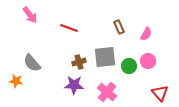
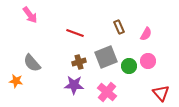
red line: moved 6 px right, 5 px down
gray square: moved 1 px right; rotated 15 degrees counterclockwise
red triangle: moved 1 px right
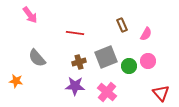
brown rectangle: moved 3 px right, 2 px up
red line: rotated 12 degrees counterclockwise
gray semicircle: moved 5 px right, 5 px up
purple star: moved 1 px right, 1 px down
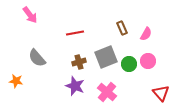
brown rectangle: moved 3 px down
red line: rotated 18 degrees counterclockwise
green circle: moved 2 px up
purple star: rotated 18 degrees clockwise
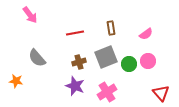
brown rectangle: moved 11 px left; rotated 16 degrees clockwise
pink semicircle: rotated 24 degrees clockwise
pink cross: rotated 18 degrees clockwise
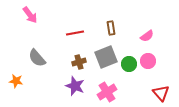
pink semicircle: moved 1 px right, 2 px down
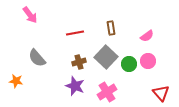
gray square: rotated 25 degrees counterclockwise
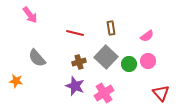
red line: rotated 24 degrees clockwise
pink cross: moved 3 px left, 1 px down
